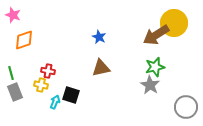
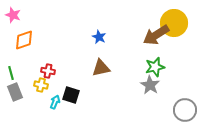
gray circle: moved 1 px left, 3 px down
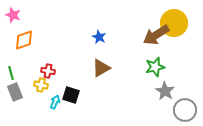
brown triangle: rotated 18 degrees counterclockwise
gray star: moved 15 px right, 6 px down
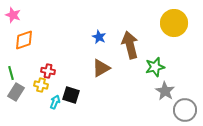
brown arrow: moved 26 px left, 10 px down; rotated 108 degrees clockwise
gray rectangle: moved 1 px right; rotated 54 degrees clockwise
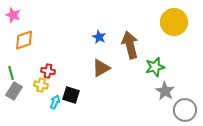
yellow circle: moved 1 px up
gray rectangle: moved 2 px left, 1 px up
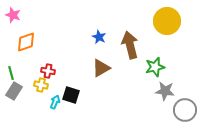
yellow circle: moved 7 px left, 1 px up
orange diamond: moved 2 px right, 2 px down
gray star: rotated 24 degrees counterclockwise
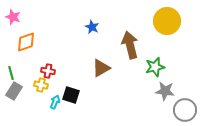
pink star: moved 2 px down
blue star: moved 7 px left, 10 px up
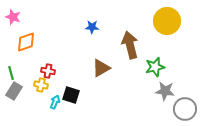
blue star: rotated 24 degrees counterclockwise
gray circle: moved 1 px up
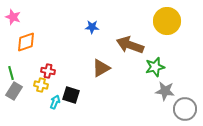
brown arrow: rotated 56 degrees counterclockwise
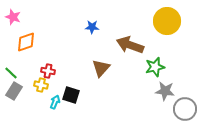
brown triangle: rotated 18 degrees counterclockwise
green line: rotated 32 degrees counterclockwise
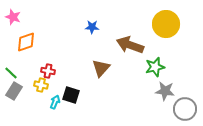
yellow circle: moved 1 px left, 3 px down
